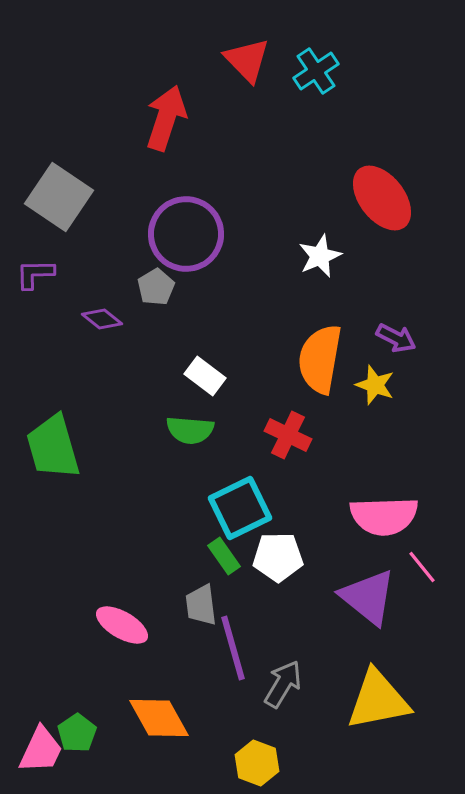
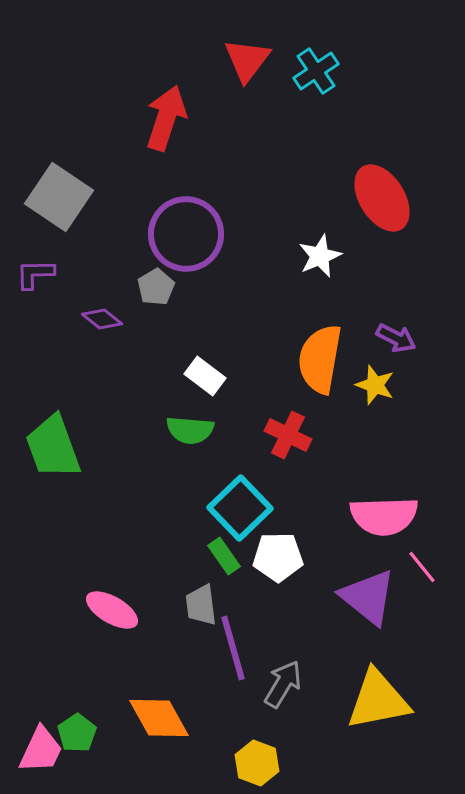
red triangle: rotated 21 degrees clockwise
red ellipse: rotated 6 degrees clockwise
green trapezoid: rotated 4 degrees counterclockwise
cyan square: rotated 18 degrees counterclockwise
pink ellipse: moved 10 px left, 15 px up
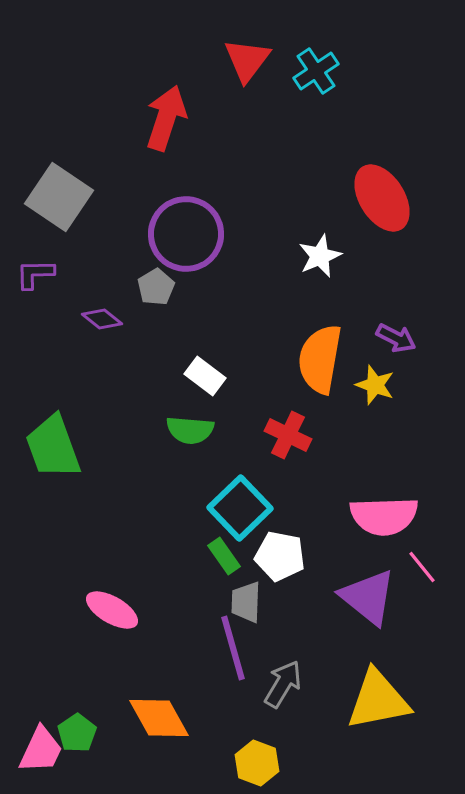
white pentagon: moved 2 px right, 1 px up; rotated 12 degrees clockwise
gray trapezoid: moved 45 px right, 3 px up; rotated 9 degrees clockwise
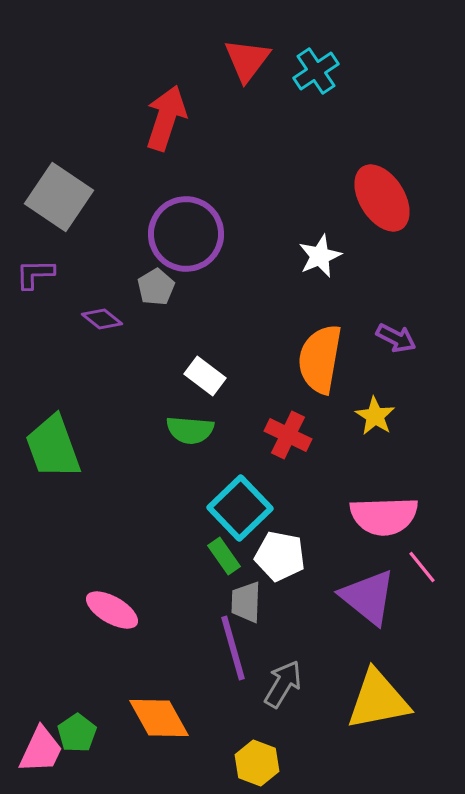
yellow star: moved 31 px down; rotated 12 degrees clockwise
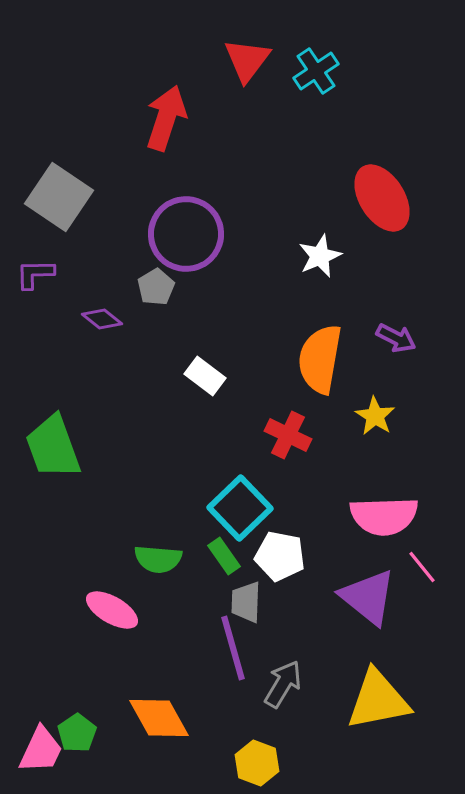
green semicircle: moved 32 px left, 129 px down
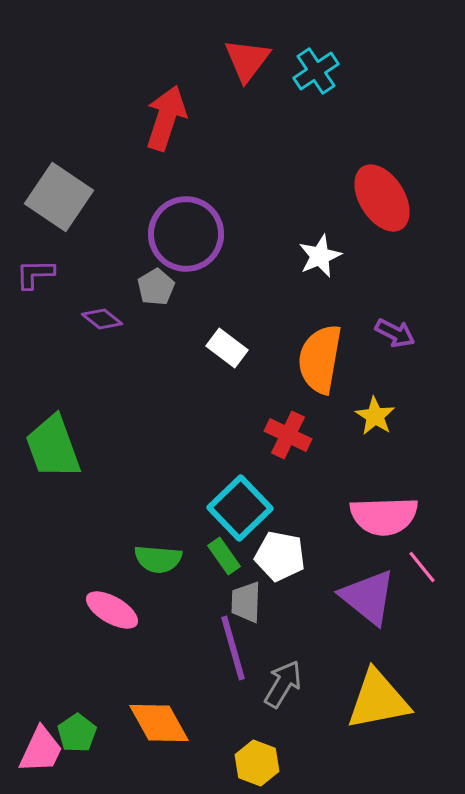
purple arrow: moved 1 px left, 5 px up
white rectangle: moved 22 px right, 28 px up
orange diamond: moved 5 px down
